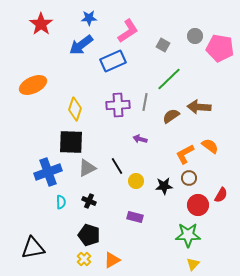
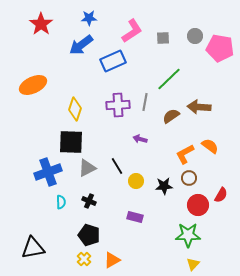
pink L-shape: moved 4 px right
gray square: moved 7 px up; rotated 32 degrees counterclockwise
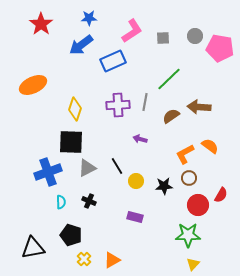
black pentagon: moved 18 px left
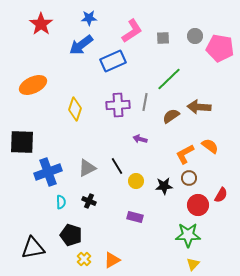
black square: moved 49 px left
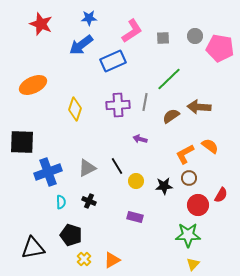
red star: rotated 15 degrees counterclockwise
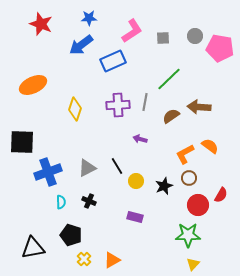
black star: rotated 18 degrees counterclockwise
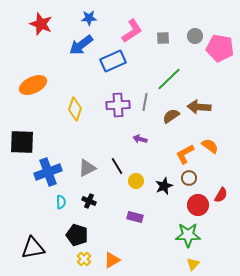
black pentagon: moved 6 px right
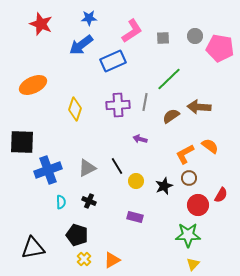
blue cross: moved 2 px up
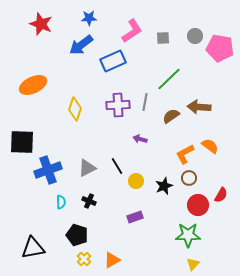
purple rectangle: rotated 35 degrees counterclockwise
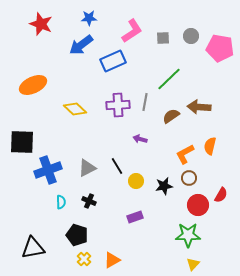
gray circle: moved 4 px left
yellow diamond: rotated 65 degrees counterclockwise
orange semicircle: rotated 114 degrees counterclockwise
black star: rotated 12 degrees clockwise
